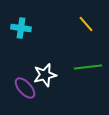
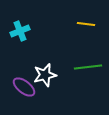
yellow line: rotated 42 degrees counterclockwise
cyan cross: moved 1 px left, 3 px down; rotated 30 degrees counterclockwise
purple ellipse: moved 1 px left, 1 px up; rotated 10 degrees counterclockwise
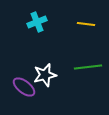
cyan cross: moved 17 px right, 9 px up
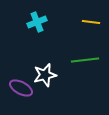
yellow line: moved 5 px right, 2 px up
green line: moved 3 px left, 7 px up
purple ellipse: moved 3 px left, 1 px down; rotated 10 degrees counterclockwise
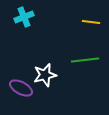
cyan cross: moved 13 px left, 5 px up
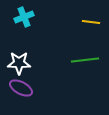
white star: moved 26 px left, 12 px up; rotated 15 degrees clockwise
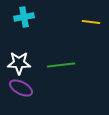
cyan cross: rotated 12 degrees clockwise
green line: moved 24 px left, 5 px down
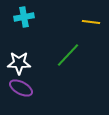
green line: moved 7 px right, 10 px up; rotated 40 degrees counterclockwise
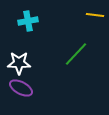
cyan cross: moved 4 px right, 4 px down
yellow line: moved 4 px right, 7 px up
green line: moved 8 px right, 1 px up
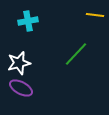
white star: rotated 15 degrees counterclockwise
